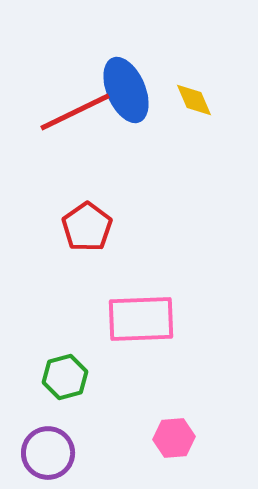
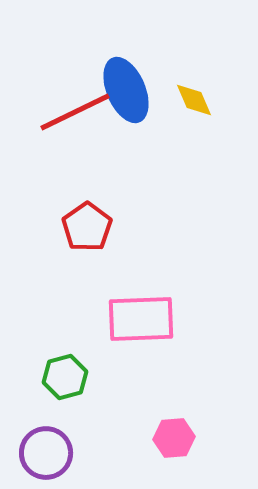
purple circle: moved 2 px left
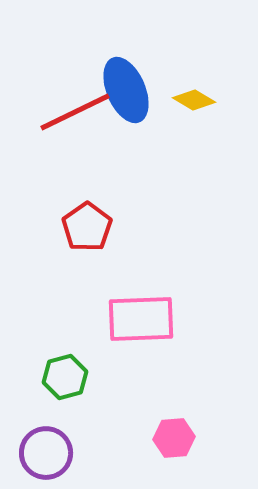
yellow diamond: rotated 36 degrees counterclockwise
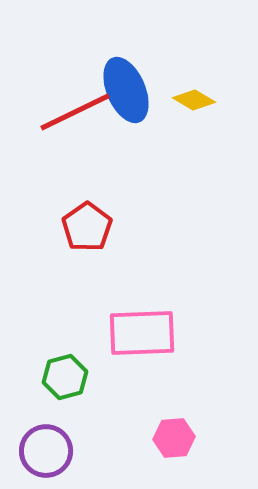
pink rectangle: moved 1 px right, 14 px down
purple circle: moved 2 px up
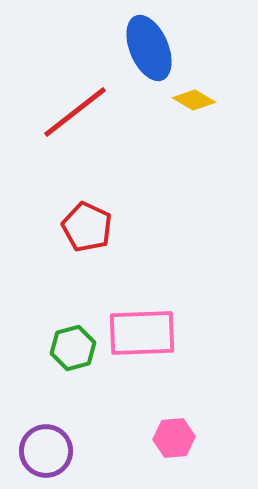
blue ellipse: moved 23 px right, 42 px up
red line: rotated 12 degrees counterclockwise
red pentagon: rotated 12 degrees counterclockwise
green hexagon: moved 8 px right, 29 px up
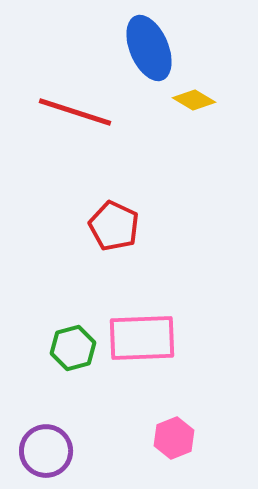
red line: rotated 56 degrees clockwise
red pentagon: moved 27 px right, 1 px up
pink rectangle: moved 5 px down
pink hexagon: rotated 18 degrees counterclockwise
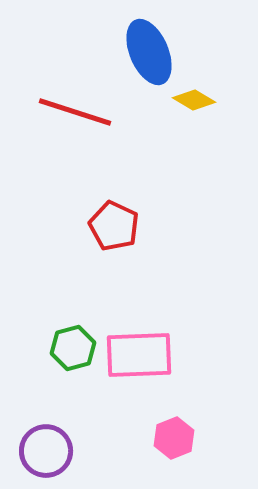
blue ellipse: moved 4 px down
pink rectangle: moved 3 px left, 17 px down
